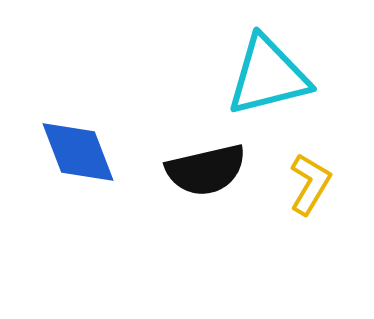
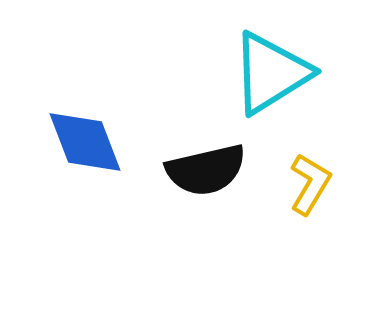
cyan triangle: moved 3 px right, 3 px up; rotated 18 degrees counterclockwise
blue diamond: moved 7 px right, 10 px up
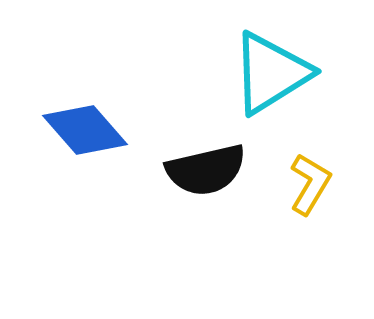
blue diamond: moved 12 px up; rotated 20 degrees counterclockwise
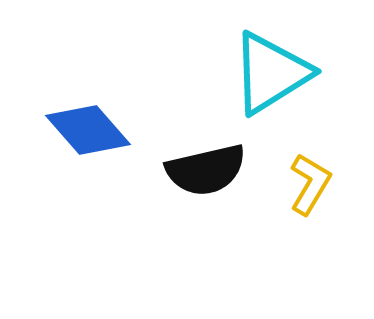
blue diamond: moved 3 px right
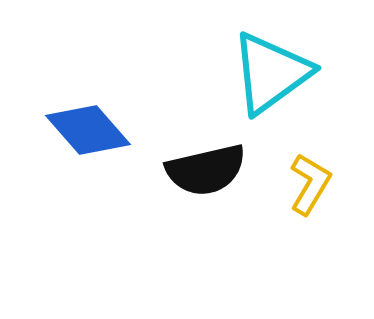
cyan triangle: rotated 4 degrees counterclockwise
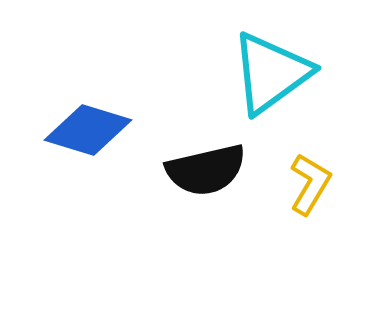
blue diamond: rotated 32 degrees counterclockwise
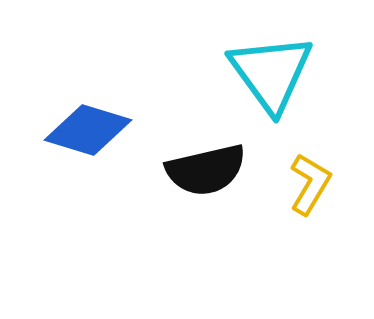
cyan triangle: rotated 30 degrees counterclockwise
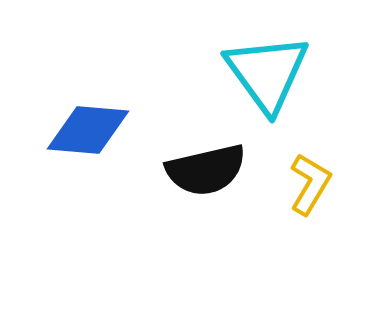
cyan triangle: moved 4 px left
blue diamond: rotated 12 degrees counterclockwise
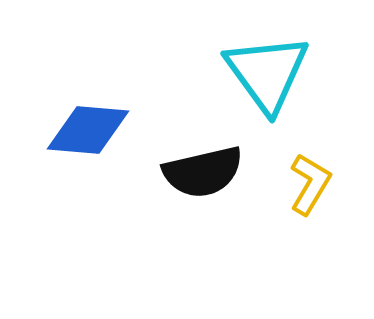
black semicircle: moved 3 px left, 2 px down
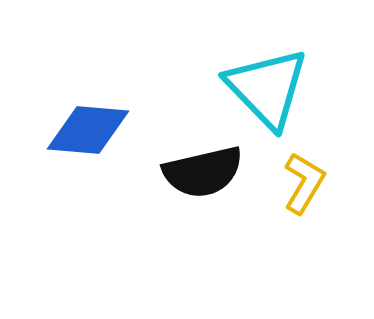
cyan triangle: moved 15 px down; rotated 8 degrees counterclockwise
yellow L-shape: moved 6 px left, 1 px up
